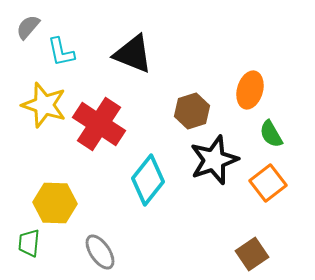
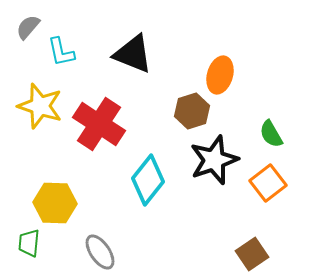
orange ellipse: moved 30 px left, 15 px up
yellow star: moved 4 px left, 1 px down
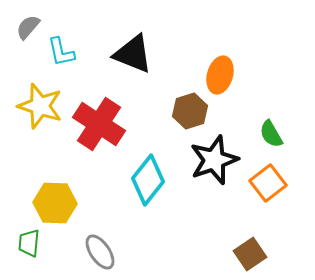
brown hexagon: moved 2 px left
brown square: moved 2 px left
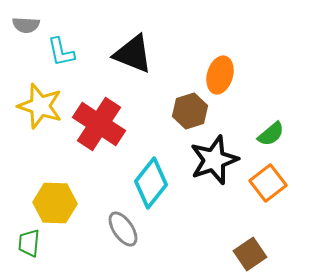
gray semicircle: moved 2 px left, 2 px up; rotated 128 degrees counterclockwise
green semicircle: rotated 100 degrees counterclockwise
cyan diamond: moved 3 px right, 3 px down
gray ellipse: moved 23 px right, 23 px up
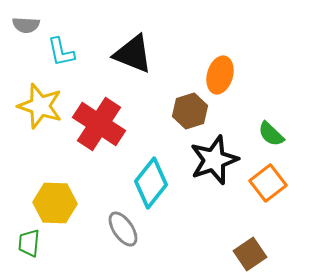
green semicircle: rotated 84 degrees clockwise
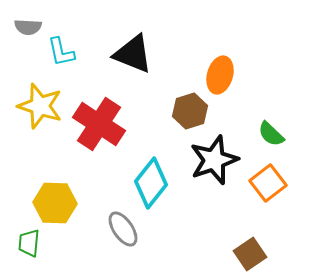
gray semicircle: moved 2 px right, 2 px down
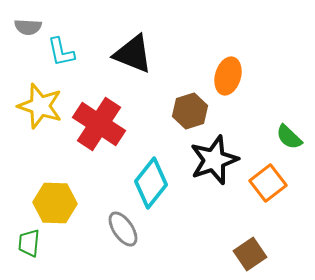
orange ellipse: moved 8 px right, 1 px down
green semicircle: moved 18 px right, 3 px down
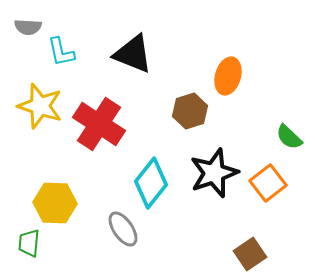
black star: moved 13 px down
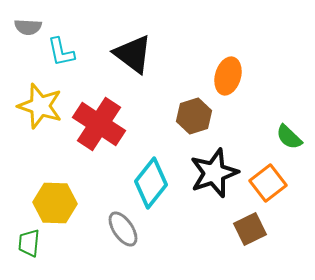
black triangle: rotated 15 degrees clockwise
brown hexagon: moved 4 px right, 5 px down
brown square: moved 25 px up; rotated 8 degrees clockwise
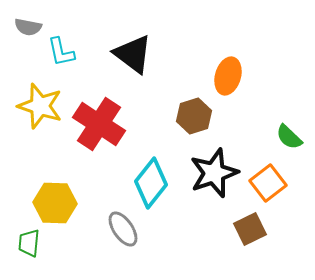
gray semicircle: rotated 8 degrees clockwise
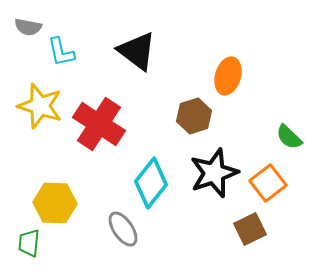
black triangle: moved 4 px right, 3 px up
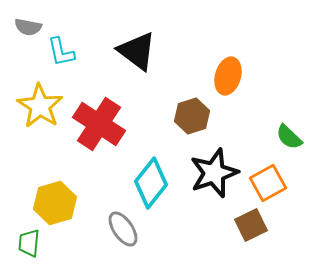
yellow star: rotated 15 degrees clockwise
brown hexagon: moved 2 px left
orange square: rotated 9 degrees clockwise
yellow hexagon: rotated 18 degrees counterclockwise
brown square: moved 1 px right, 4 px up
